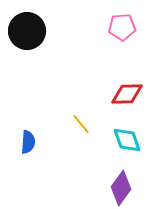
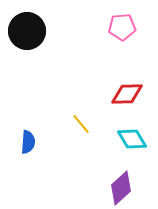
cyan diamond: moved 5 px right, 1 px up; rotated 12 degrees counterclockwise
purple diamond: rotated 12 degrees clockwise
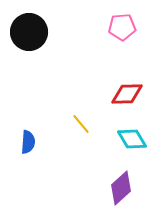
black circle: moved 2 px right, 1 px down
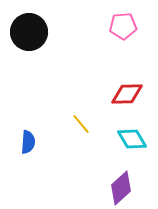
pink pentagon: moved 1 px right, 1 px up
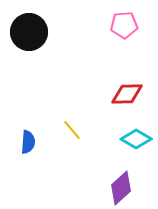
pink pentagon: moved 1 px right, 1 px up
yellow line: moved 9 px left, 6 px down
cyan diamond: moved 4 px right; rotated 28 degrees counterclockwise
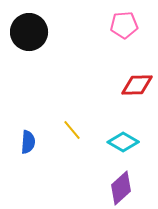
red diamond: moved 10 px right, 9 px up
cyan diamond: moved 13 px left, 3 px down
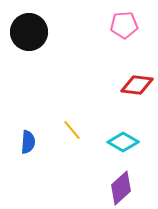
red diamond: rotated 8 degrees clockwise
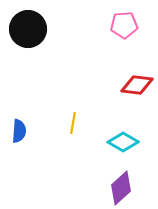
black circle: moved 1 px left, 3 px up
yellow line: moved 1 px right, 7 px up; rotated 50 degrees clockwise
blue semicircle: moved 9 px left, 11 px up
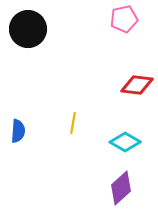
pink pentagon: moved 6 px up; rotated 8 degrees counterclockwise
blue semicircle: moved 1 px left
cyan diamond: moved 2 px right
